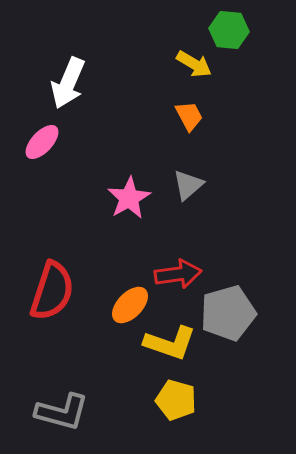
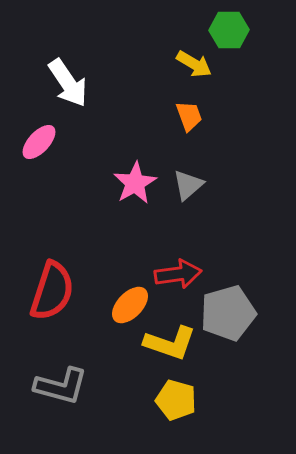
green hexagon: rotated 6 degrees counterclockwise
white arrow: rotated 57 degrees counterclockwise
orange trapezoid: rotated 8 degrees clockwise
pink ellipse: moved 3 px left
pink star: moved 6 px right, 15 px up
gray L-shape: moved 1 px left, 26 px up
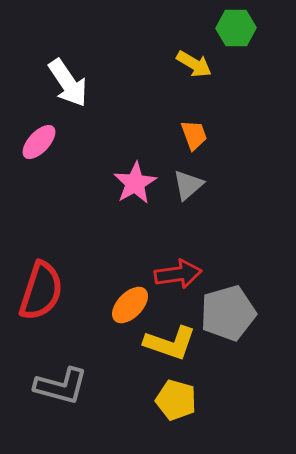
green hexagon: moved 7 px right, 2 px up
orange trapezoid: moved 5 px right, 19 px down
red semicircle: moved 11 px left
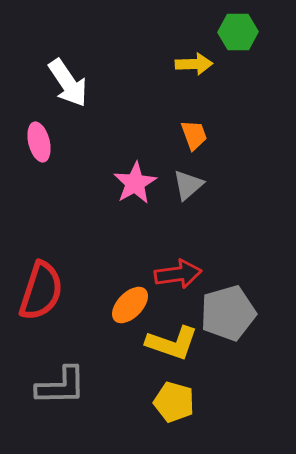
green hexagon: moved 2 px right, 4 px down
yellow arrow: rotated 33 degrees counterclockwise
pink ellipse: rotated 57 degrees counterclockwise
yellow L-shape: moved 2 px right
gray L-shape: rotated 16 degrees counterclockwise
yellow pentagon: moved 2 px left, 2 px down
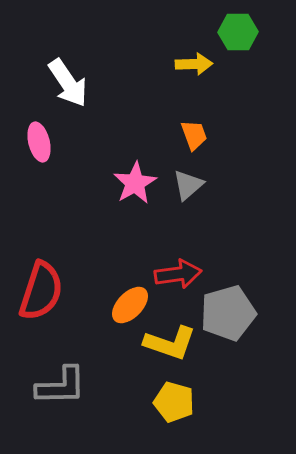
yellow L-shape: moved 2 px left
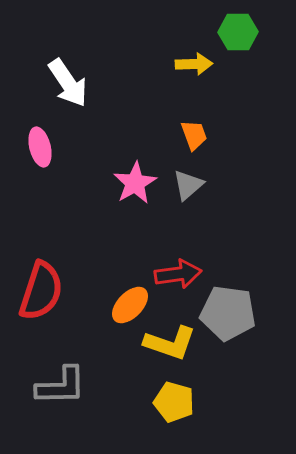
pink ellipse: moved 1 px right, 5 px down
gray pentagon: rotated 24 degrees clockwise
